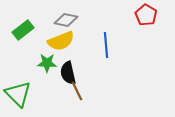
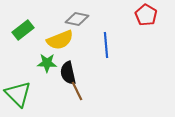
gray diamond: moved 11 px right, 1 px up
yellow semicircle: moved 1 px left, 1 px up
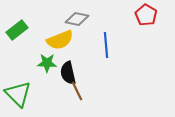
green rectangle: moved 6 px left
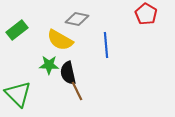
red pentagon: moved 1 px up
yellow semicircle: rotated 52 degrees clockwise
green star: moved 2 px right, 2 px down
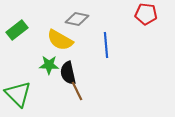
red pentagon: rotated 25 degrees counterclockwise
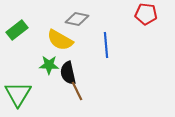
green triangle: rotated 16 degrees clockwise
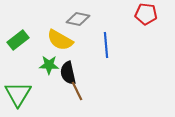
gray diamond: moved 1 px right
green rectangle: moved 1 px right, 10 px down
